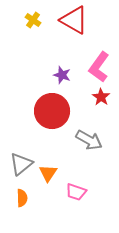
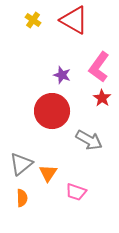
red star: moved 1 px right, 1 px down
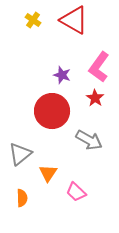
red star: moved 7 px left
gray triangle: moved 1 px left, 10 px up
pink trapezoid: rotated 25 degrees clockwise
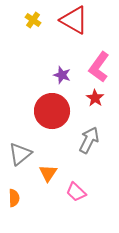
gray arrow: rotated 92 degrees counterclockwise
orange semicircle: moved 8 px left
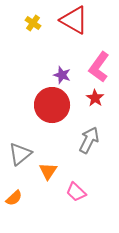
yellow cross: moved 3 px down
red circle: moved 6 px up
orange triangle: moved 2 px up
orange semicircle: rotated 48 degrees clockwise
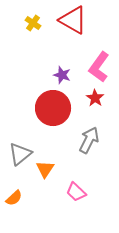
red triangle: moved 1 px left
red circle: moved 1 px right, 3 px down
orange triangle: moved 3 px left, 2 px up
